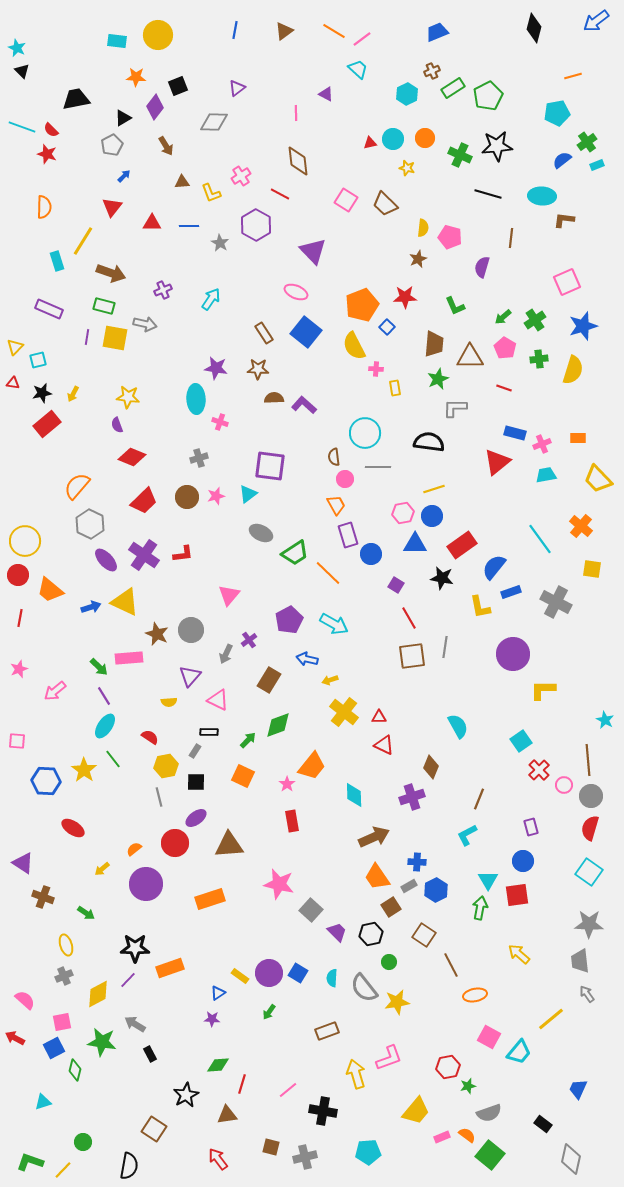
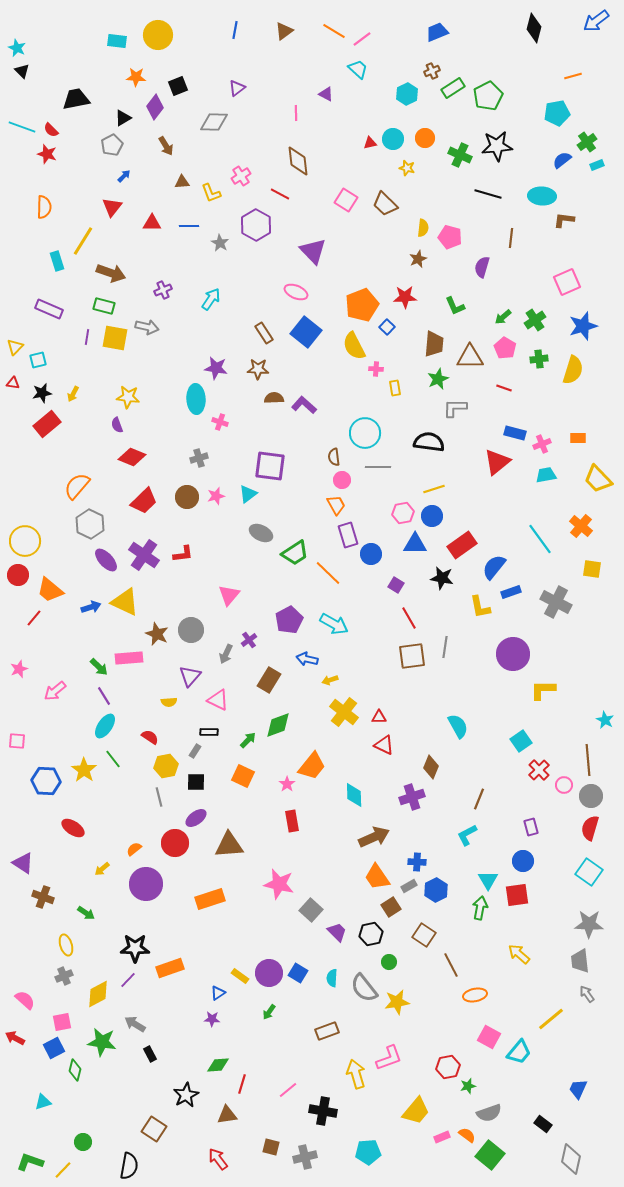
gray arrow at (145, 324): moved 2 px right, 3 px down
pink circle at (345, 479): moved 3 px left, 1 px down
red line at (20, 618): moved 14 px right; rotated 30 degrees clockwise
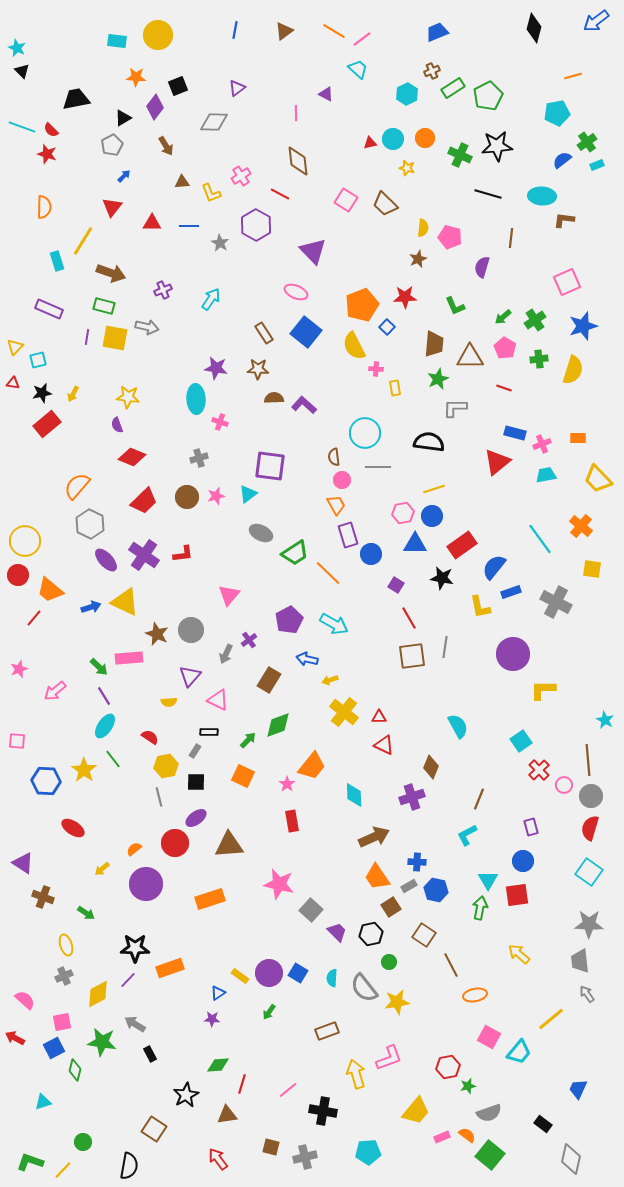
blue hexagon at (436, 890): rotated 20 degrees counterclockwise
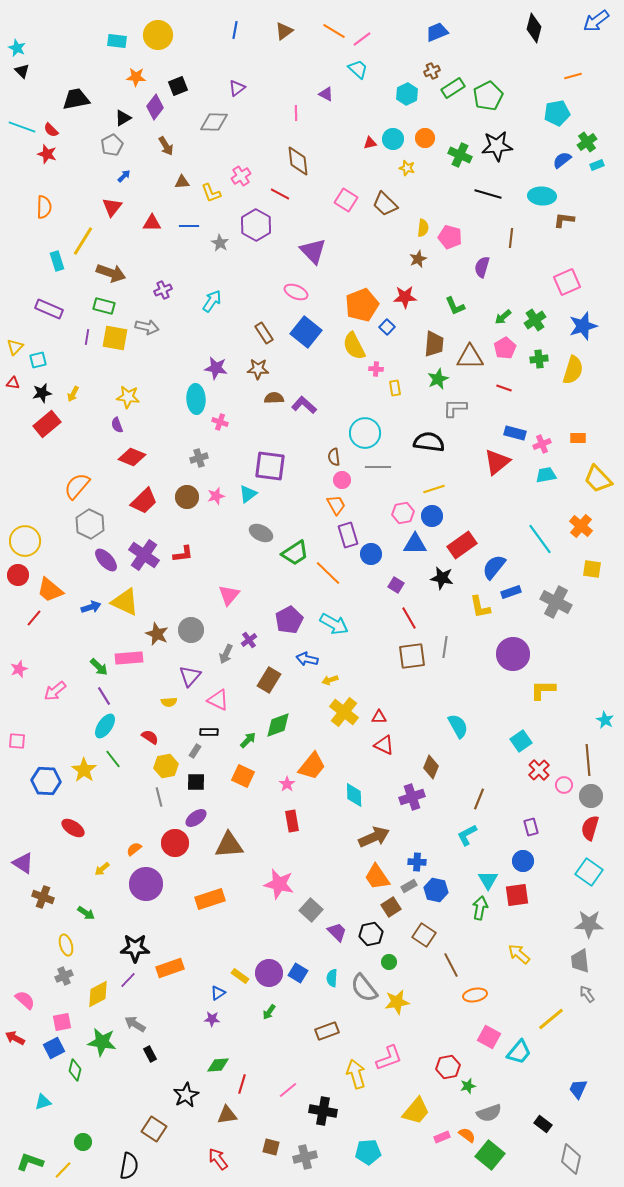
cyan arrow at (211, 299): moved 1 px right, 2 px down
pink pentagon at (505, 348): rotated 10 degrees clockwise
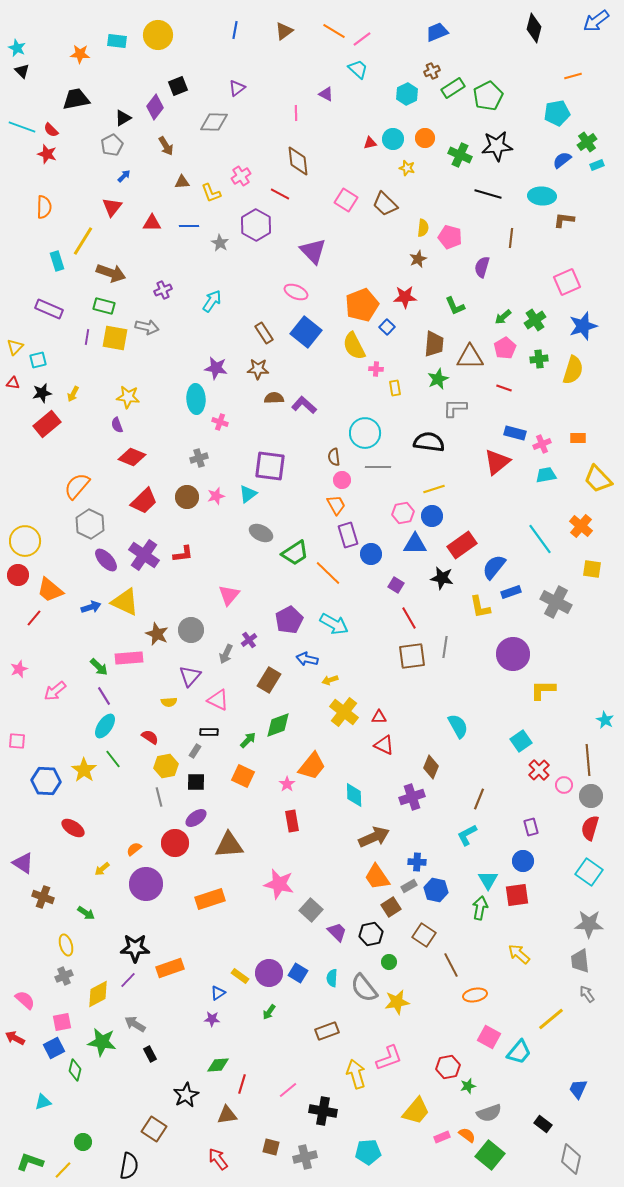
orange star at (136, 77): moved 56 px left, 23 px up
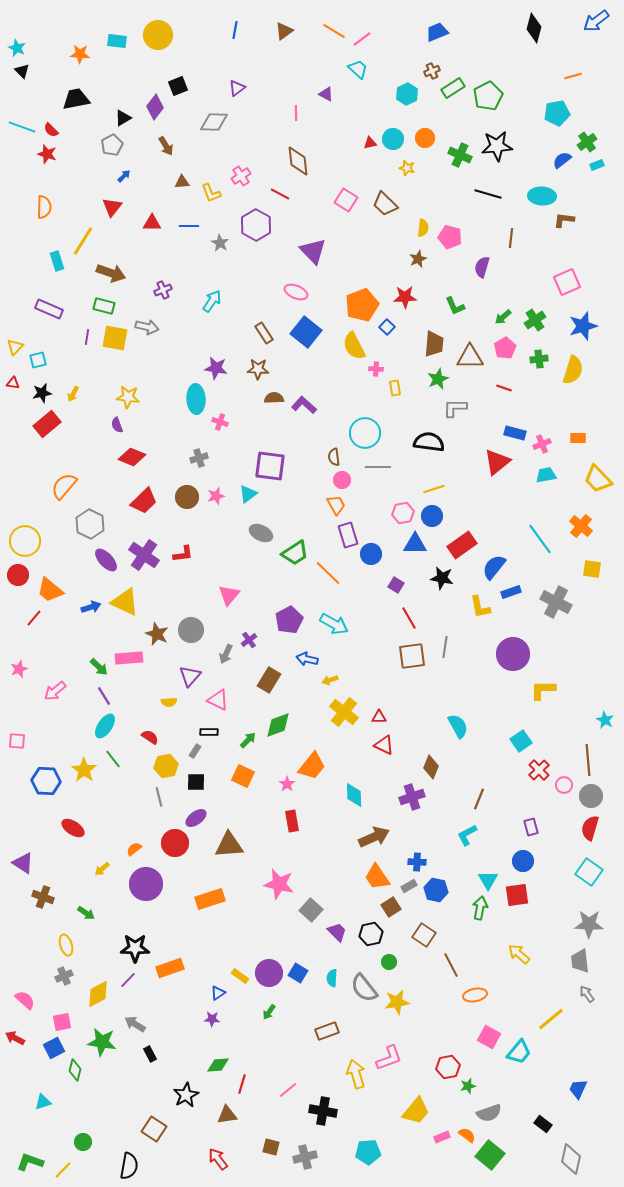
orange semicircle at (77, 486): moved 13 px left
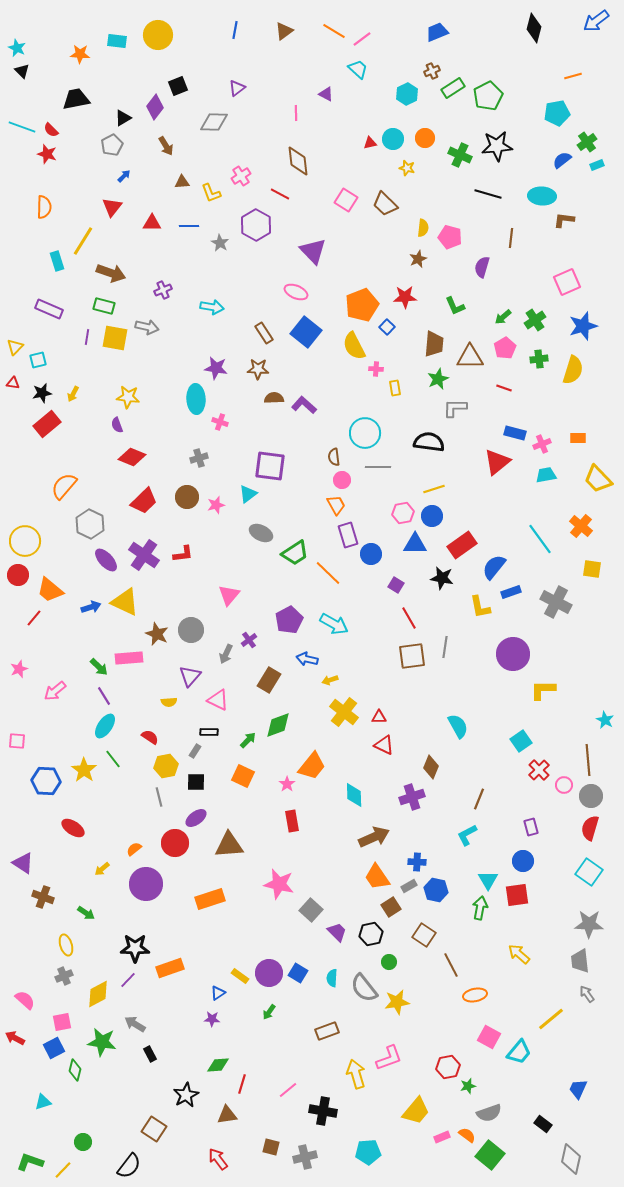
cyan arrow at (212, 301): moved 6 px down; rotated 65 degrees clockwise
pink star at (216, 496): moved 9 px down
black semicircle at (129, 1166): rotated 28 degrees clockwise
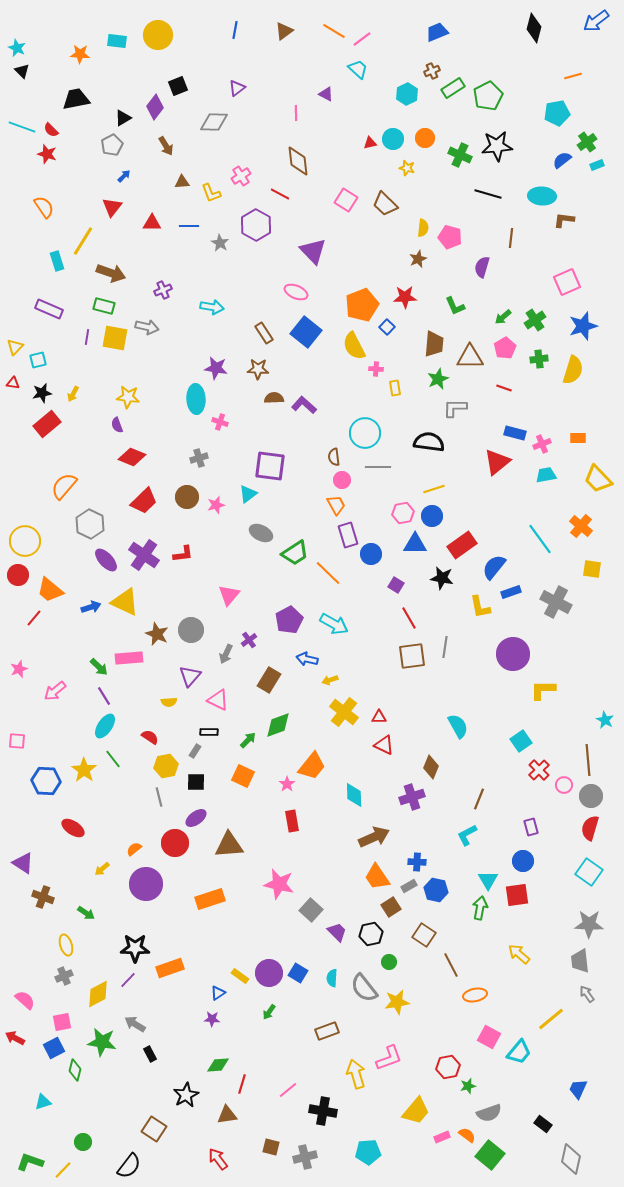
orange semicircle at (44, 207): rotated 35 degrees counterclockwise
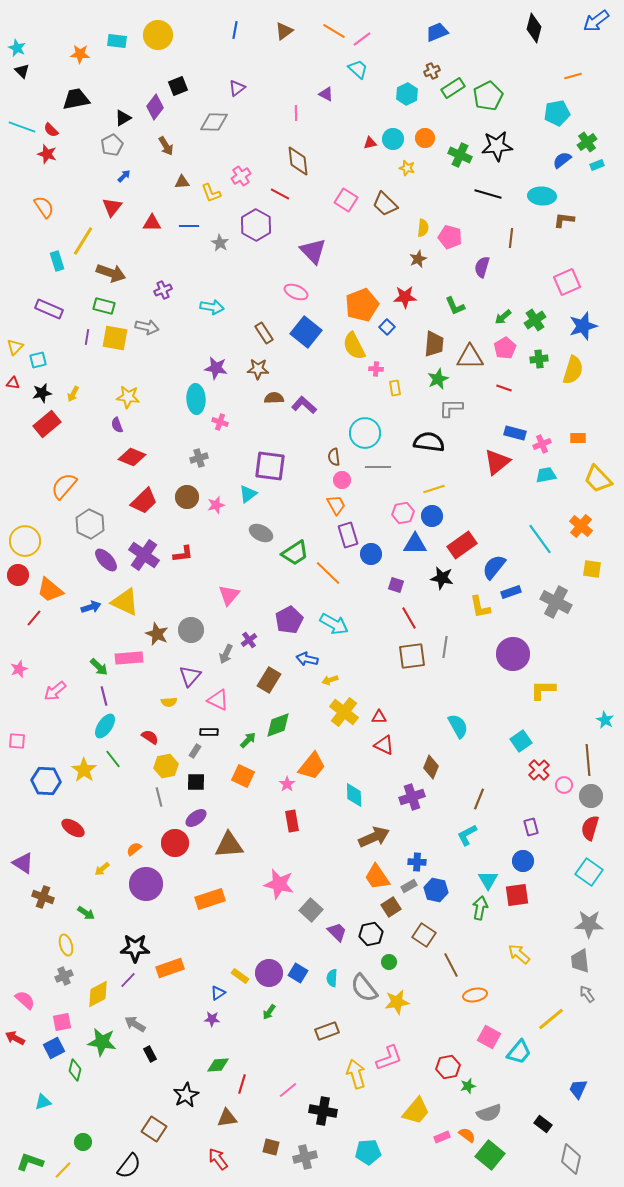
gray L-shape at (455, 408): moved 4 px left
purple square at (396, 585): rotated 14 degrees counterclockwise
purple line at (104, 696): rotated 18 degrees clockwise
brown triangle at (227, 1115): moved 3 px down
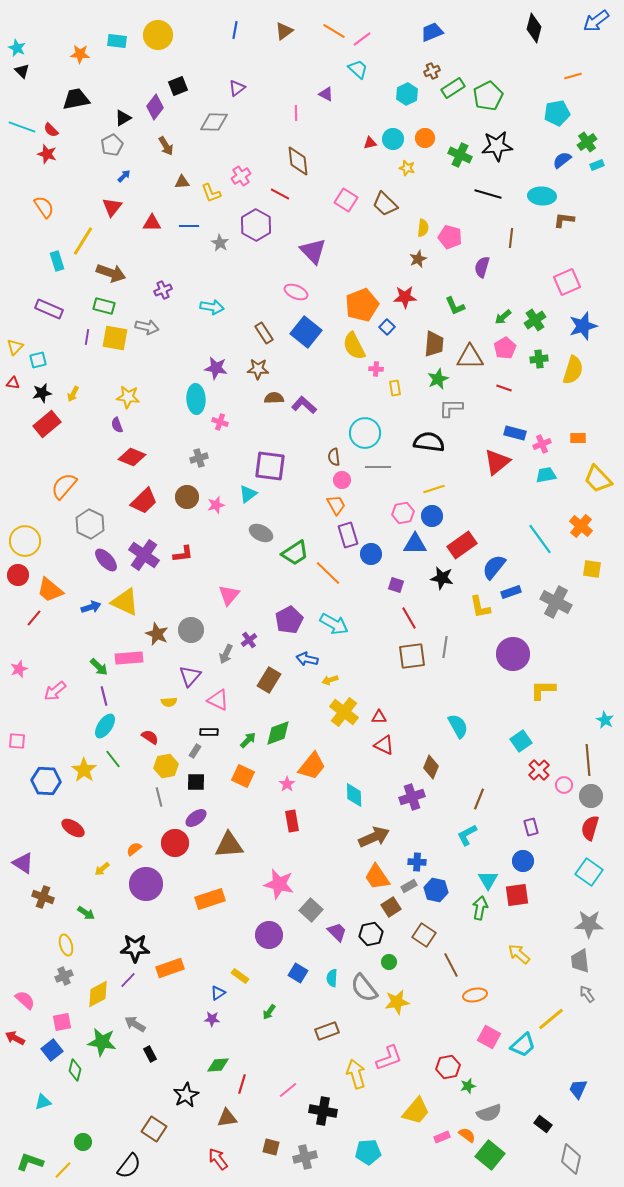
blue trapezoid at (437, 32): moved 5 px left
green diamond at (278, 725): moved 8 px down
purple circle at (269, 973): moved 38 px up
blue square at (54, 1048): moved 2 px left, 2 px down; rotated 10 degrees counterclockwise
cyan trapezoid at (519, 1052): moved 4 px right, 7 px up; rotated 8 degrees clockwise
